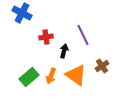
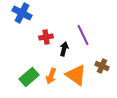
black arrow: moved 2 px up
brown cross: rotated 32 degrees counterclockwise
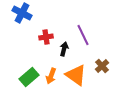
brown cross: rotated 24 degrees clockwise
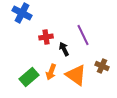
black arrow: rotated 40 degrees counterclockwise
brown cross: rotated 24 degrees counterclockwise
orange arrow: moved 4 px up
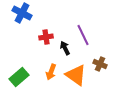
black arrow: moved 1 px right, 1 px up
brown cross: moved 2 px left, 2 px up
green rectangle: moved 10 px left
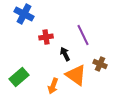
blue cross: moved 2 px right, 1 px down
black arrow: moved 6 px down
orange arrow: moved 2 px right, 14 px down
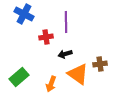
purple line: moved 17 px left, 13 px up; rotated 25 degrees clockwise
black arrow: rotated 80 degrees counterclockwise
brown cross: rotated 32 degrees counterclockwise
orange triangle: moved 2 px right, 1 px up
orange arrow: moved 2 px left, 2 px up
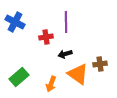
blue cross: moved 9 px left, 8 px down
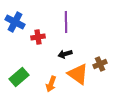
red cross: moved 8 px left
brown cross: rotated 16 degrees counterclockwise
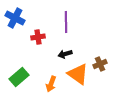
blue cross: moved 4 px up
